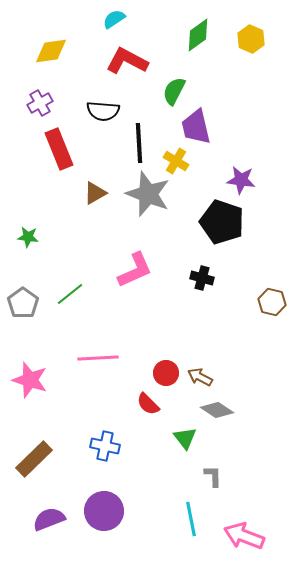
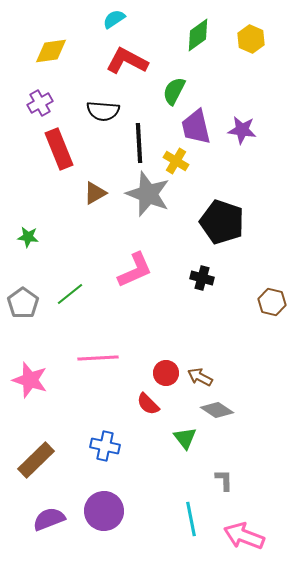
purple star: moved 1 px right, 50 px up
brown rectangle: moved 2 px right, 1 px down
gray L-shape: moved 11 px right, 4 px down
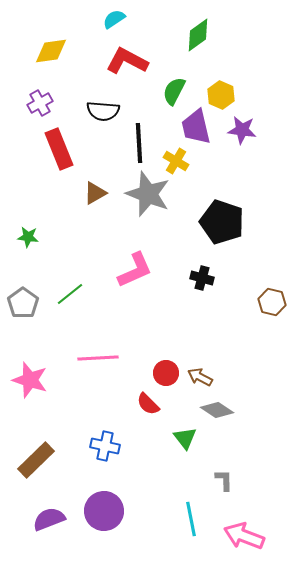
yellow hexagon: moved 30 px left, 56 px down
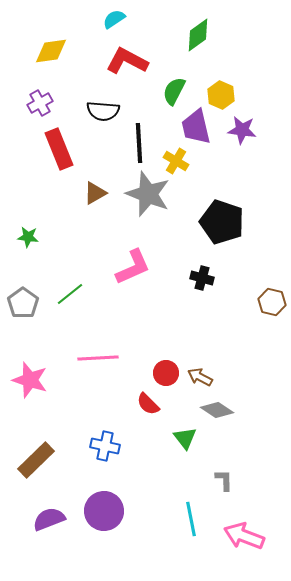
pink L-shape: moved 2 px left, 3 px up
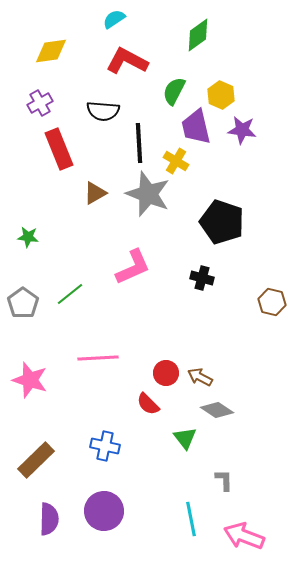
purple semicircle: rotated 112 degrees clockwise
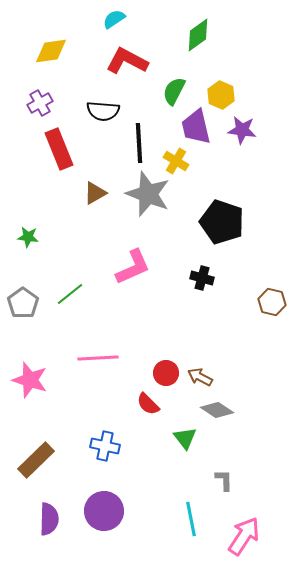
pink arrow: rotated 102 degrees clockwise
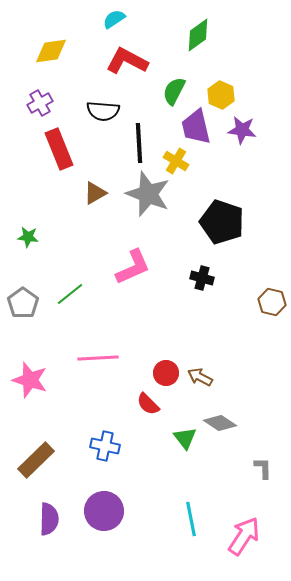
gray diamond: moved 3 px right, 13 px down
gray L-shape: moved 39 px right, 12 px up
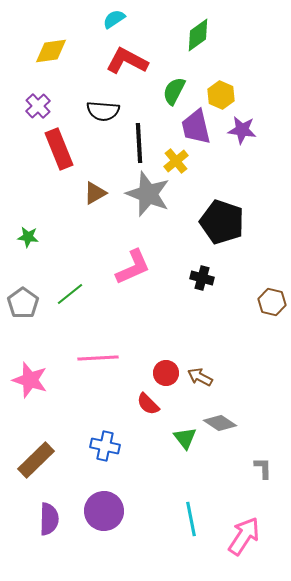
purple cross: moved 2 px left, 3 px down; rotated 15 degrees counterclockwise
yellow cross: rotated 20 degrees clockwise
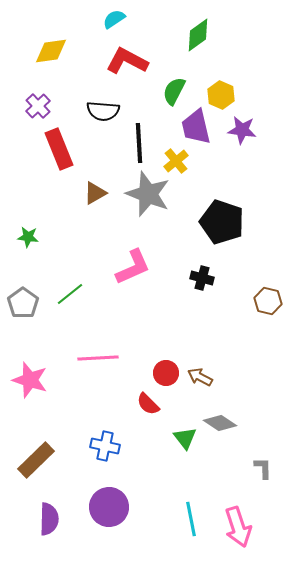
brown hexagon: moved 4 px left, 1 px up
purple circle: moved 5 px right, 4 px up
pink arrow: moved 6 px left, 9 px up; rotated 129 degrees clockwise
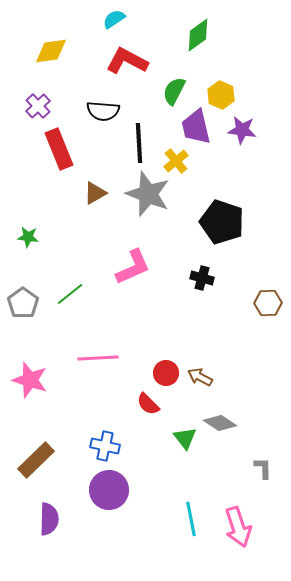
brown hexagon: moved 2 px down; rotated 16 degrees counterclockwise
purple circle: moved 17 px up
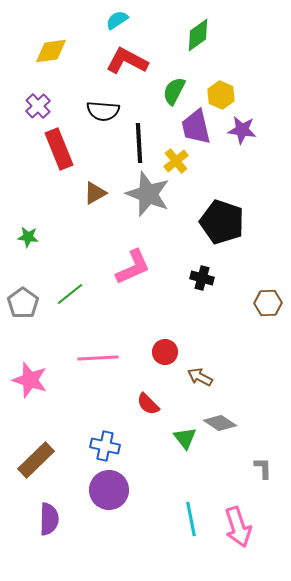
cyan semicircle: moved 3 px right, 1 px down
red circle: moved 1 px left, 21 px up
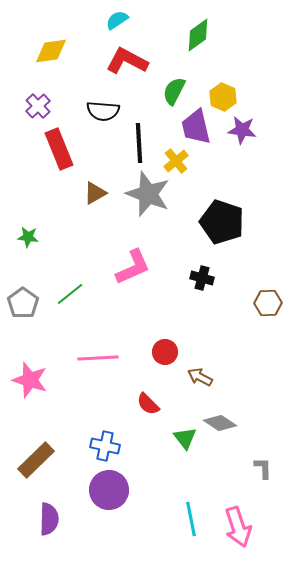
yellow hexagon: moved 2 px right, 2 px down
